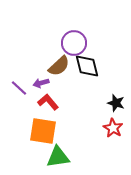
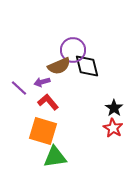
purple circle: moved 1 px left, 7 px down
brown semicircle: rotated 20 degrees clockwise
purple arrow: moved 1 px right, 1 px up
black star: moved 2 px left, 5 px down; rotated 18 degrees clockwise
orange square: rotated 8 degrees clockwise
green triangle: moved 3 px left
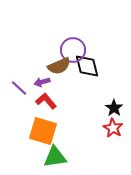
red L-shape: moved 2 px left, 1 px up
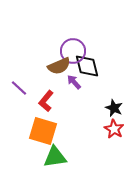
purple circle: moved 1 px down
purple arrow: moved 32 px right; rotated 63 degrees clockwise
red L-shape: rotated 100 degrees counterclockwise
black star: rotated 12 degrees counterclockwise
red star: moved 1 px right, 1 px down
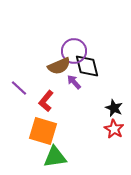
purple circle: moved 1 px right
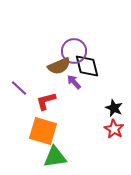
red L-shape: rotated 35 degrees clockwise
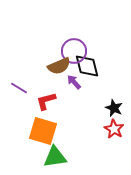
purple line: rotated 12 degrees counterclockwise
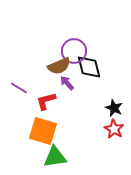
black diamond: moved 2 px right, 1 px down
purple arrow: moved 7 px left, 1 px down
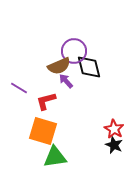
purple arrow: moved 1 px left, 2 px up
black star: moved 37 px down
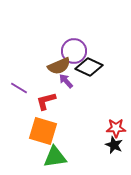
black diamond: rotated 52 degrees counterclockwise
red star: moved 2 px right, 1 px up; rotated 30 degrees counterclockwise
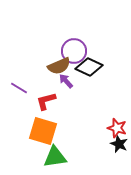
red star: moved 1 px right; rotated 18 degrees clockwise
black star: moved 5 px right, 1 px up
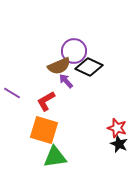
purple line: moved 7 px left, 5 px down
red L-shape: rotated 15 degrees counterclockwise
orange square: moved 1 px right, 1 px up
